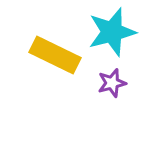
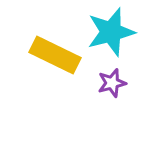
cyan star: moved 1 px left
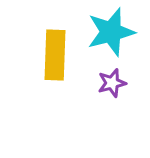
yellow rectangle: rotated 66 degrees clockwise
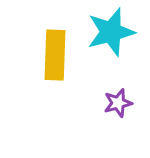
purple star: moved 6 px right, 20 px down
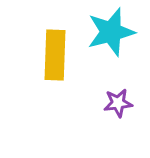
purple star: rotated 8 degrees clockwise
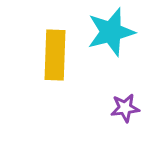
purple star: moved 7 px right, 5 px down
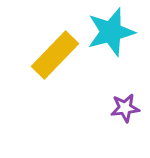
yellow rectangle: rotated 42 degrees clockwise
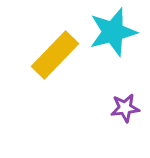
cyan star: moved 2 px right
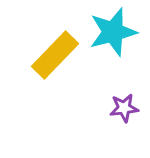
purple star: moved 1 px left
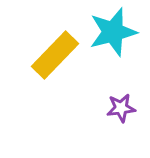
purple star: moved 3 px left
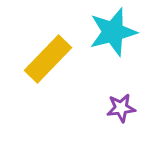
yellow rectangle: moved 7 px left, 4 px down
